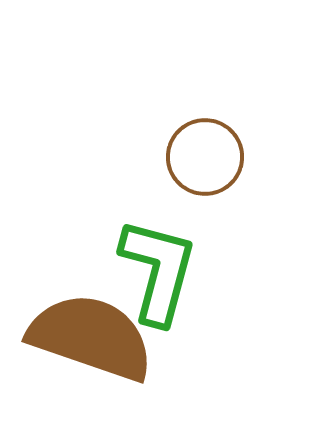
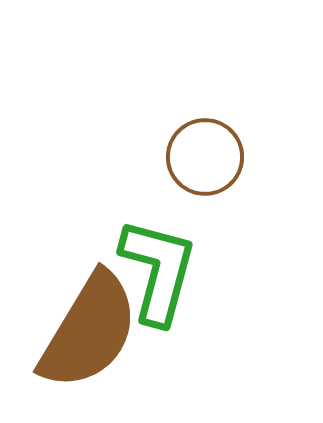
brown semicircle: moved 2 px left, 6 px up; rotated 102 degrees clockwise
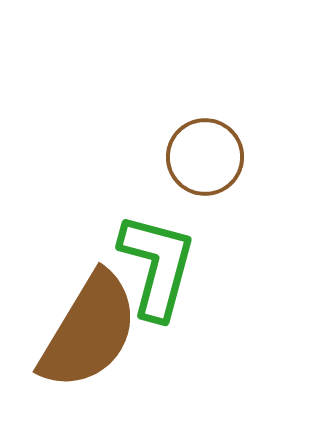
green L-shape: moved 1 px left, 5 px up
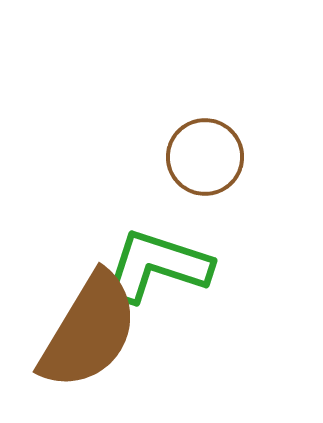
green L-shape: rotated 87 degrees counterclockwise
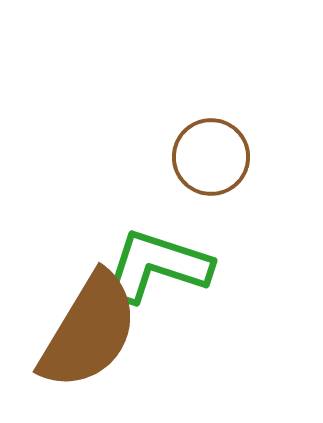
brown circle: moved 6 px right
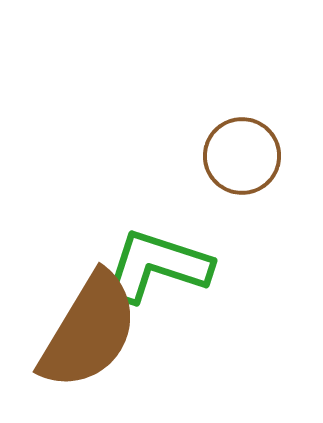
brown circle: moved 31 px right, 1 px up
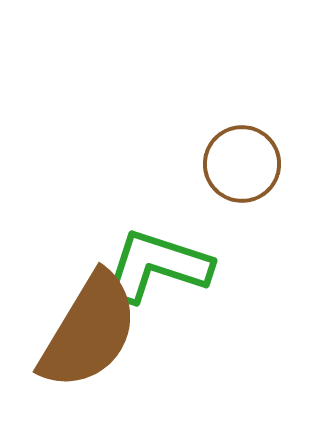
brown circle: moved 8 px down
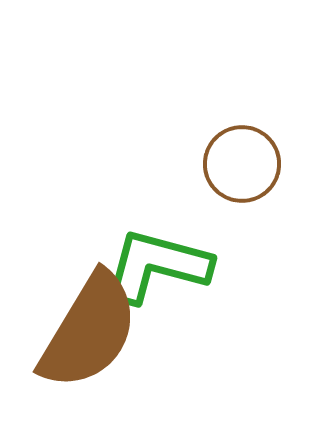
green L-shape: rotated 3 degrees counterclockwise
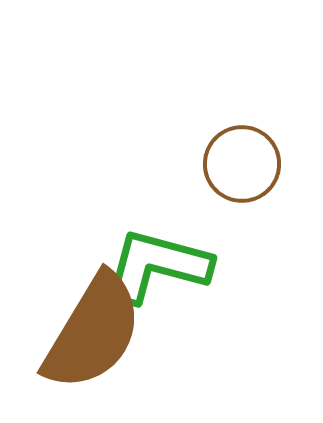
brown semicircle: moved 4 px right, 1 px down
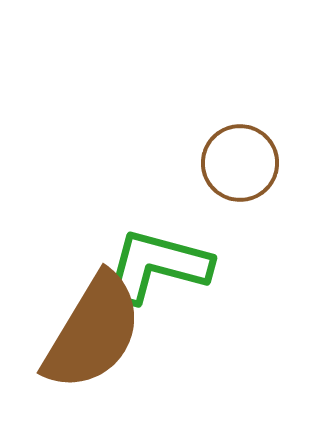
brown circle: moved 2 px left, 1 px up
